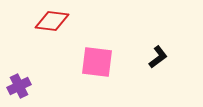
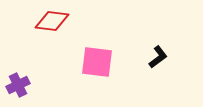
purple cross: moved 1 px left, 1 px up
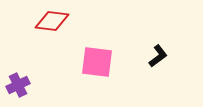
black L-shape: moved 1 px up
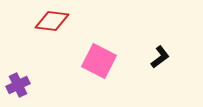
black L-shape: moved 2 px right, 1 px down
pink square: moved 2 px right, 1 px up; rotated 20 degrees clockwise
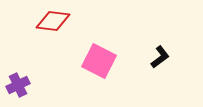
red diamond: moved 1 px right
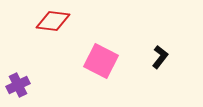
black L-shape: rotated 15 degrees counterclockwise
pink square: moved 2 px right
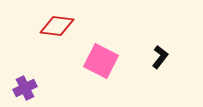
red diamond: moved 4 px right, 5 px down
purple cross: moved 7 px right, 3 px down
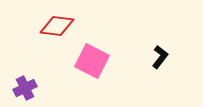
pink square: moved 9 px left
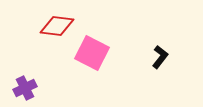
pink square: moved 8 px up
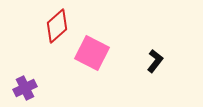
red diamond: rotated 48 degrees counterclockwise
black L-shape: moved 5 px left, 4 px down
